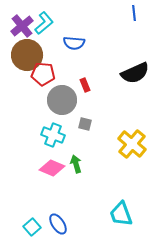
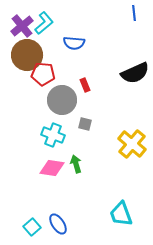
pink diamond: rotated 15 degrees counterclockwise
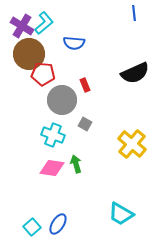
purple cross: rotated 20 degrees counterclockwise
brown circle: moved 2 px right, 1 px up
gray square: rotated 16 degrees clockwise
cyan trapezoid: rotated 40 degrees counterclockwise
blue ellipse: rotated 65 degrees clockwise
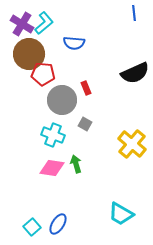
purple cross: moved 2 px up
red rectangle: moved 1 px right, 3 px down
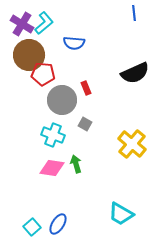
brown circle: moved 1 px down
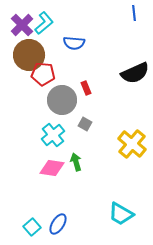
purple cross: moved 1 px down; rotated 15 degrees clockwise
cyan cross: rotated 30 degrees clockwise
green arrow: moved 2 px up
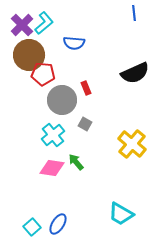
green arrow: rotated 24 degrees counterclockwise
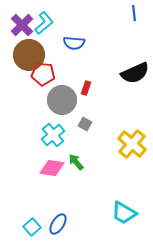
red rectangle: rotated 40 degrees clockwise
cyan trapezoid: moved 3 px right, 1 px up
